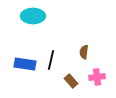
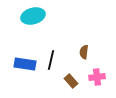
cyan ellipse: rotated 15 degrees counterclockwise
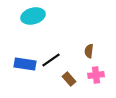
brown semicircle: moved 5 px right, 1 px up
black line: rotated 42 degrees clockwise
pink cross: moved 1 px left, 2 px up
brown rectangle: moved 2 px left, 2 px up
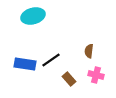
pink cross: rotated 21 degrees clockwise
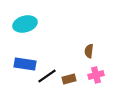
cyan ellipse: moved 8 px left, 8 px down
black line: moved 4 px left, 16 px down
pink cross: rotated 28 degrees counterclockwise
brown rectangle: rotated 64 degrees counterclockwise
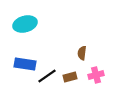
brown semicircle: moved 7 px left, 2 px down
brown rectangle: moved 1 px right, 2 px up
